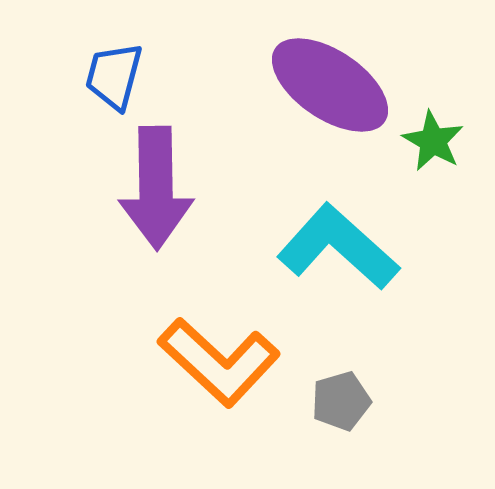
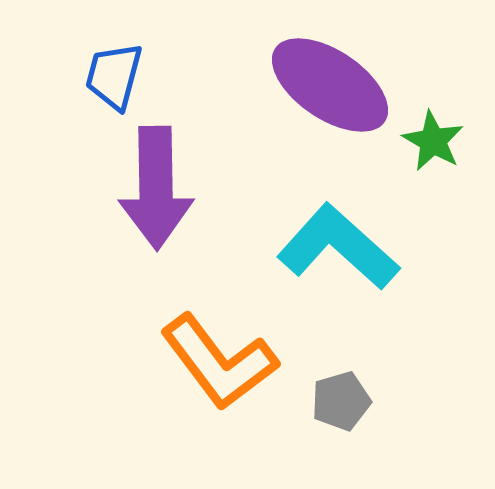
orange L-shape: rotated 10 degrees clockwise
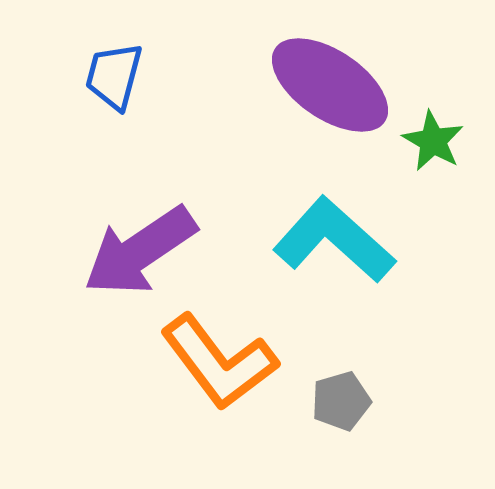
purple arrow: moved 16 px left, 63 px down; rotated 57 degrees clockwise
cyan L-shape: moved 4 px left, 7 px up
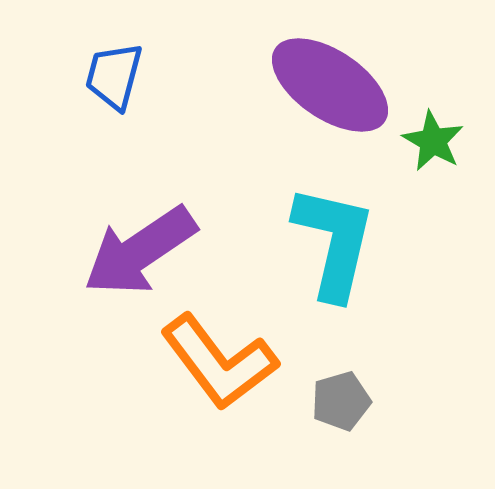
cyan L-shape: moved 2 px down; rotated 61 degrees clockwise
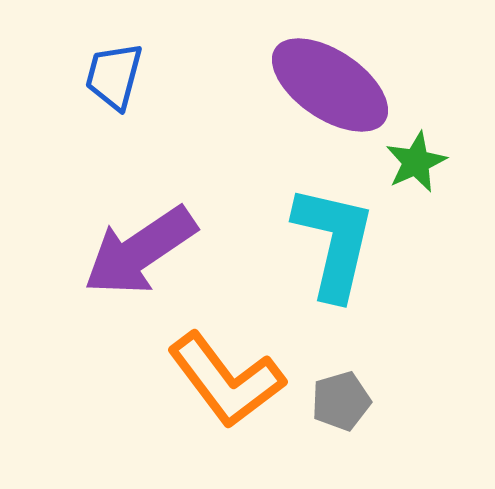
green star: moved 17 px left, 21 px down; rotated 18 degrees clockwise
orange L-shape: moved 7 px right, 18 px down
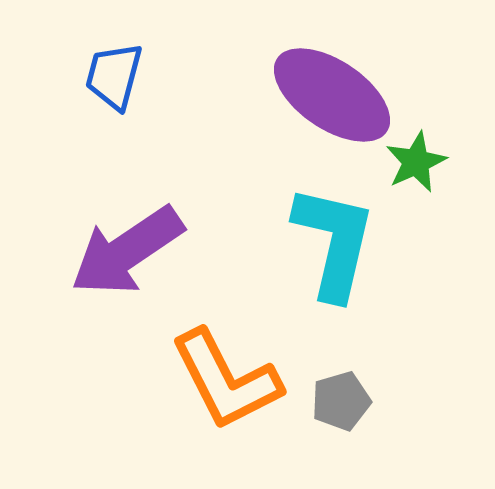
purple ellipse: moved 2 px right, 10 px down
purple arrow: moved 13 px left
orange L-shape: rotated 10 degrees clockwise
